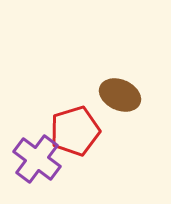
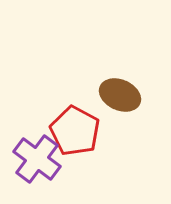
red pentagon: rotated 27 degrees counterclockwise
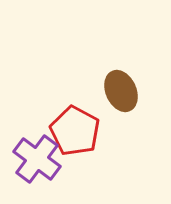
brown ellipse: moved 1 px right, 4 px up; rotated 42 degrees clockwise
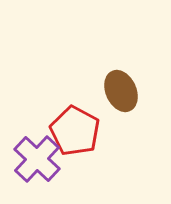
purple cross: rotated 6 degrees clockwise
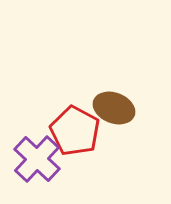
brown ellipse: moved 7 px left, 17 px down; rotated 45 degrees counterclockwise
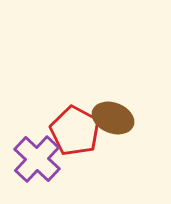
brown ellipse: moved 1 px left, 10 px down
